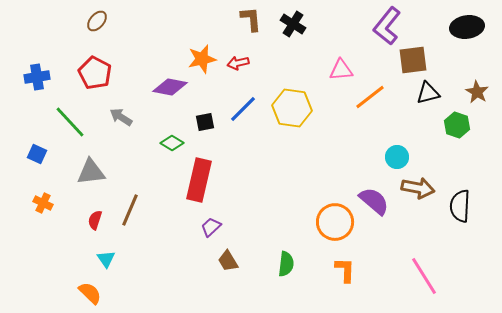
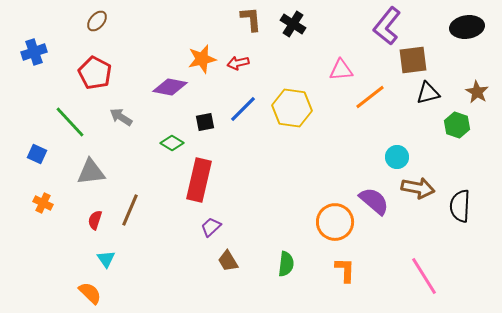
blue cross: moved 3 px left, 25 px up; rotated 10 degrees counterclockwise
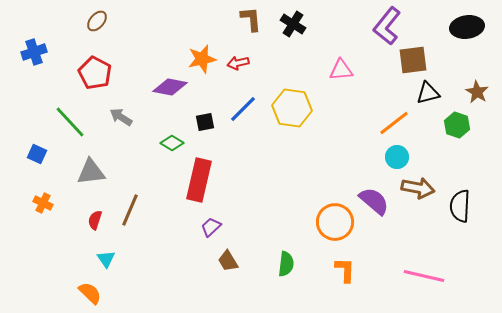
orange line: moved 24 px right, 26 px down
pink line: rotated 45 degrees counterclockwise
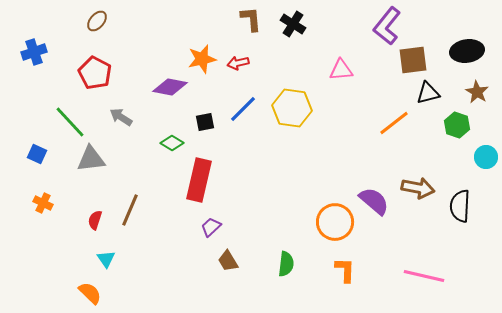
black ellipse: moved 24 px down
cyan circle: moved 89 px right
gray triangle: moved 13 px up
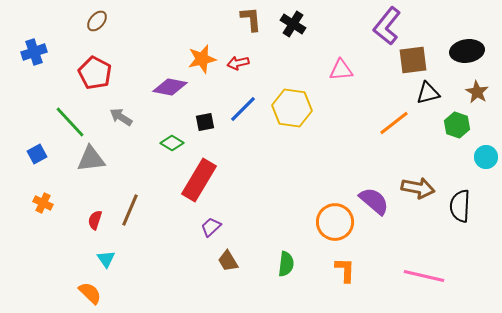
blue square: rotated 36 degrees clockwise
red rectangle: rotated 18 degrees clockwise
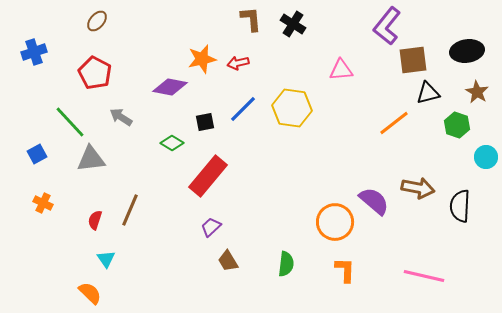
red rectangle: moved 9 px right, 4 px up; rotated 9 degrees clockwise
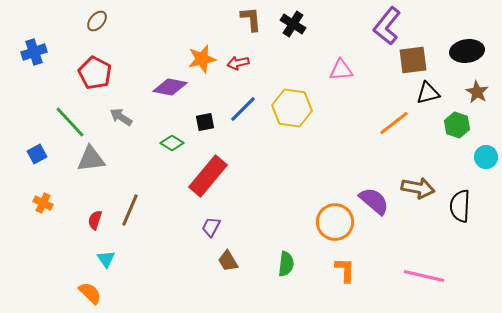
purple trapezoid: rotated 20 degrees counterclockwise
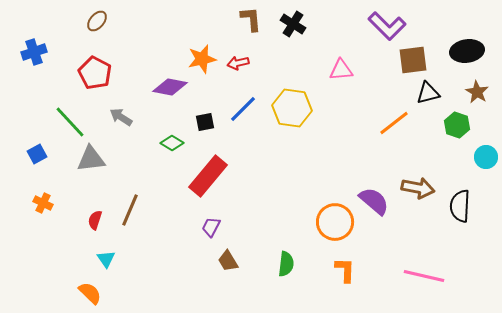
purple L-shape: rotated 84 degrees counterclockwise
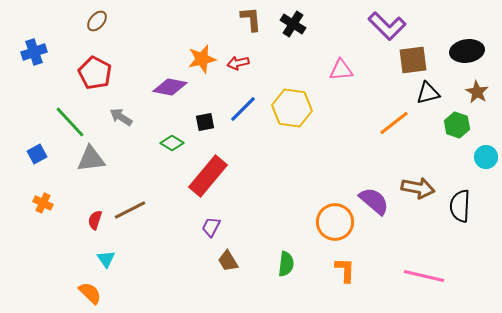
brown line: rotated 40 degrees clockwise
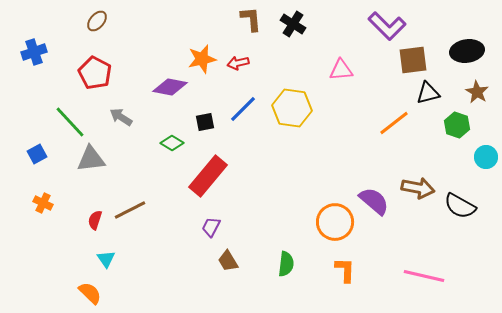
black semicircle: rotated 64 degrees counterclockwise
